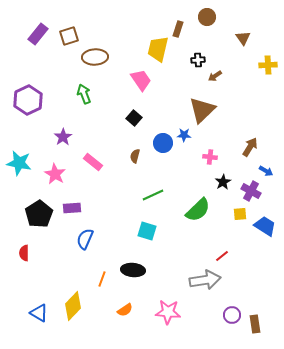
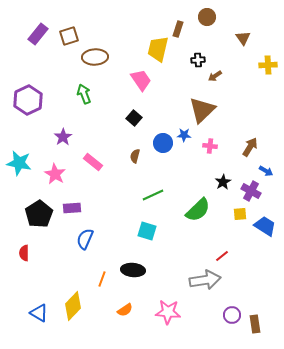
pink cross at (210, 157): moved 11 px up
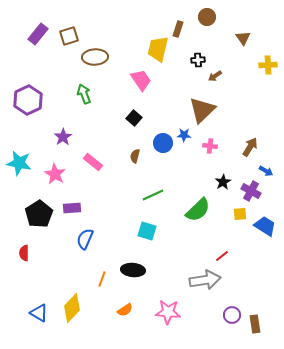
yellow diamond at (73, 306): moved 1 px left, 2 px down
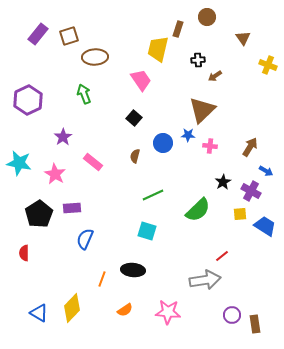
yellow cross at (268, 65): rotated 24 degrees clockwise
blue star at (184, 135): moved 4 px right
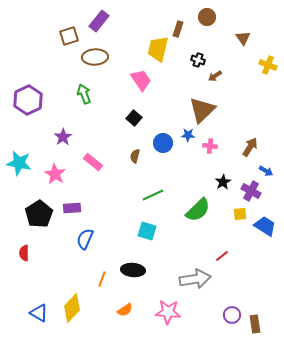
purple rectangle at (38, 34): moved 61 px right, 13 px up
black cross at (198, 60): rotated 24 degrees clockwise
gray arrow at (205, 280): moved 10 px left, 1 px up
